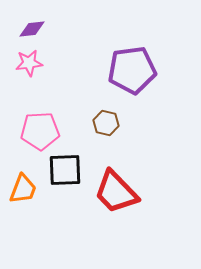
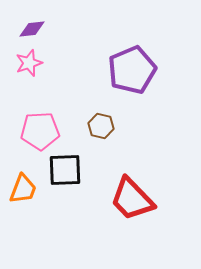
pink star: rotated 12 degrees counterclockwise
purple pentagon: rotated 15 degrees counterclockwise
brown hexagon: moved 5 px left, 3 px down
red trapezoid: moved 16 px right, 7 px down
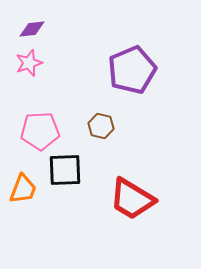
red trapezoid: rotated 15 degrees counterclockwise
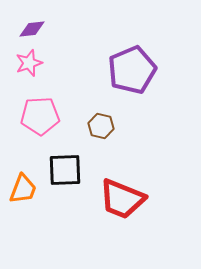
pink pentagon: moved 15 px up
red trapezoid: moved 10 px left; rotated 9 degrees counterclockwise
